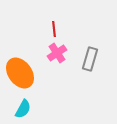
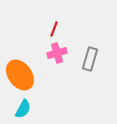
red line: rotated 28 degrees clockwise
pink cross: rotated 18 degrees clockwise
orange ellipse: moved 2 px down
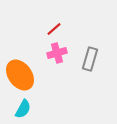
red line: rotated 28 degrees clockwise
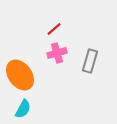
gray rectangle: moved 2 px down
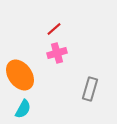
gray rectangle: moved 28 px down
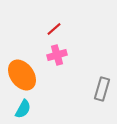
pink cross: moved 2 px down
orange ellipse: moved 2 px right
gray rectangle: moved 12 px right
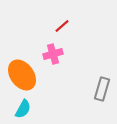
red line: moved 8 px right, 3 px up
pink cross: moved 4 px left, 1 px up
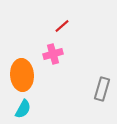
orange ellipse: rotated 32 degrees clockwise
